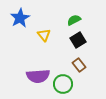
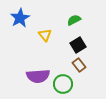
yellow triangle: moved 1 px right
black square: moved 5 px down
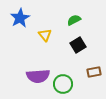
brown rectangle: moved 15 px right, 7 px down; rotated 64 degrees counterclockwise
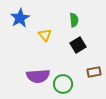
green semicircle: rotated 112 degrees clockwise
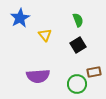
green semicircle: moved 4 px right; rotated 16 degrees counterclockwise
green circle: moved 14 px right
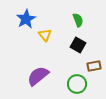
blue star: moved 6 px right, 1 px down
black square: rotated 28 degrees counterclockwise
brown rectangle: moved 6 px up
purple semicircle: rotated 145 degrees clockwise
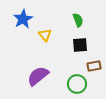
blue star: moved 3 px left
black square: moved 2 px right; rotated 35 degrees counterclockwise
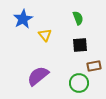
green semicircle: moved 2 px up
green circle: moved 2 px right, 1 px up
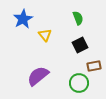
black square: rotated 21 degrees counterclockwise
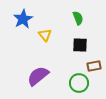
black square: rotated 28 degrees clockwise
